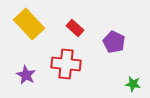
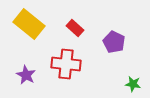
yellow rectangle: rotated 8 degrees counterclockwise
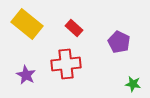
yellow rectangle: moved 2 px left
red rectangle: moved 1 px left
purple pentagon: moved 5 px right
red cross: rotated 12 degrees counterclockwise
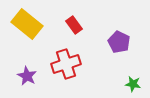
red rectangle: moved 3 px up; rotated 12 degrees clockwise
red cross: rotated 12 degrees counterclockwise
purple star: moved 1 px right, 1 px down
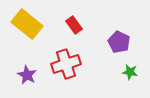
purple star: moved 1 px up
green star: moved 3 px left, 12 px up
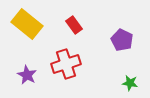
purple pentagon: moved 3 px right, 2 px up
green star: moved 11 px down
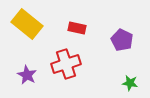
red rectangle: moved 3 px right, 3 px down; rotated 42 degrees counterclockwise
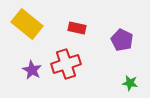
purple star: moved 5 px right, 5 px up
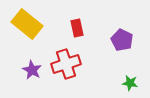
red rectangle: rotated 66 degrees clockwise
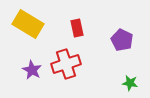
yellow rectangle: moved 1 px right; rotated 8 degrees counterclockwise
